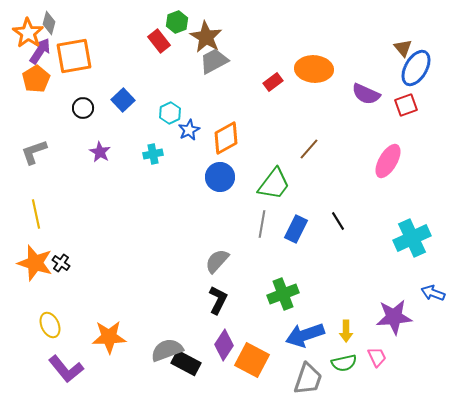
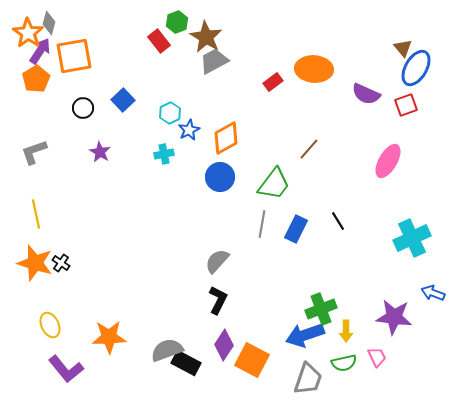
cyan cross at (153, 154): moved 11 px right
green cross at (283, 294): moved 38 px right, 15 px down
purple star at (394, 317): rotated 12 degrees clockwise
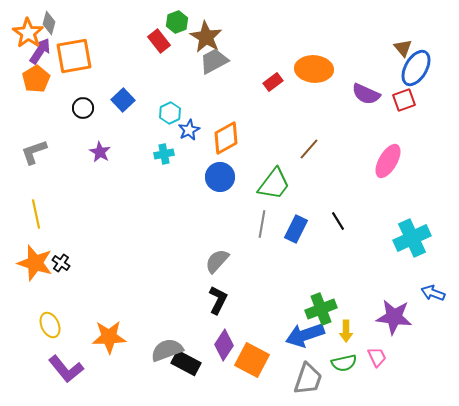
red square at (406, 105): moved 2 px left, 5 px up
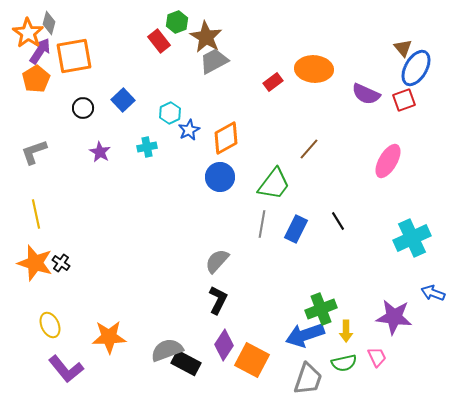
cyan cross at (164, 154): moved 17 px left, 7 px up
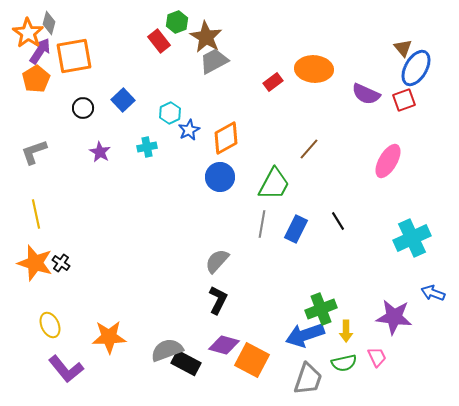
green trapezoid at (274, 184): rotated 9 degrees counterclockwise
purple diamond at (224, 345): rotated 72 degrees clockwise
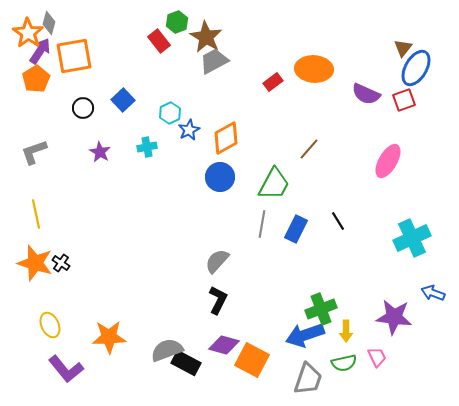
brown triangle at (403, 48): rotated 18 degrees clockwise
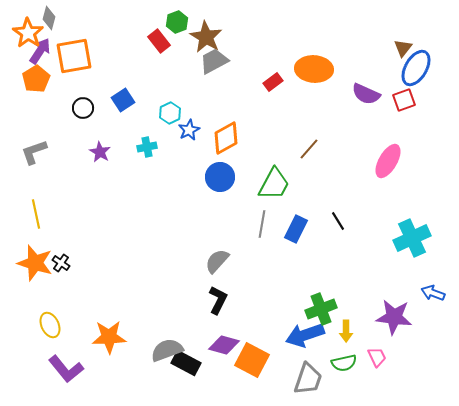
gray diamond at (49, 23): moved 5 px up
blue square at (123, 100): rotated 10 degrees clockwise
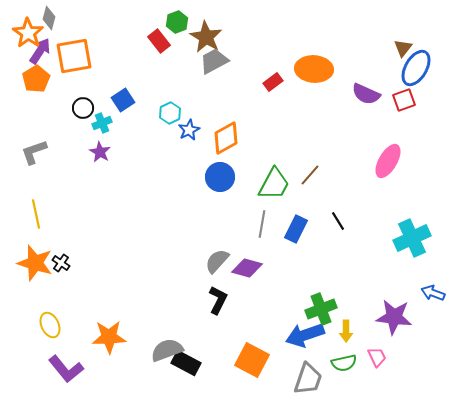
cyan cross at (147, 147): moved 45 px left, 24 px up; rotated 12 degrees counterclockwise
brown line at (309, 149): moved 1 px right, 26 px down
purple diamond at (224, 345): moved 23 px right, 77 px up
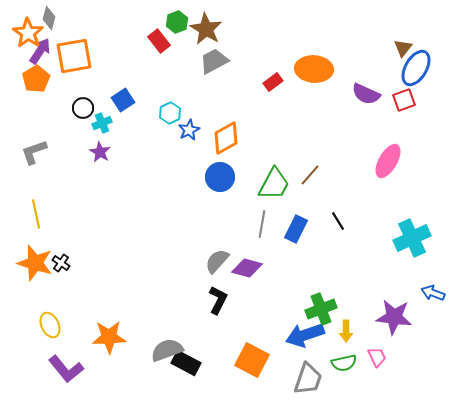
brown star at (206, 37): moved 8 px up
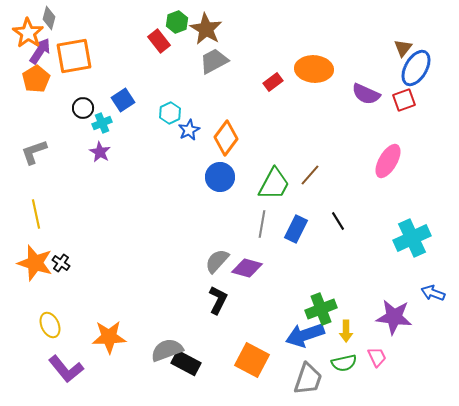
orange diamond at (226, 138): rotated 24 degrees counterclockwise
